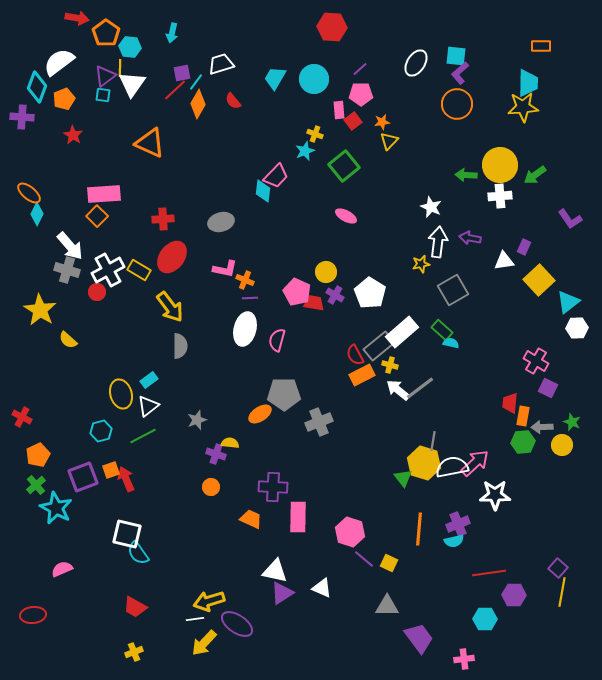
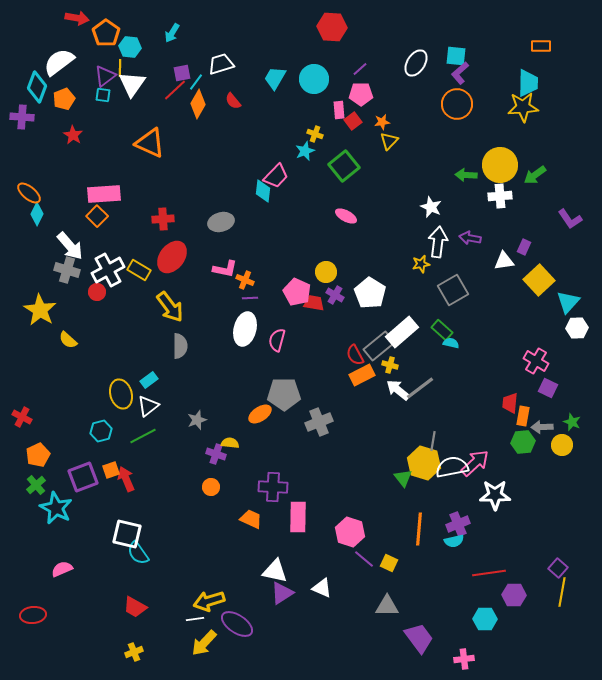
cyan arrow at (172, 33): rotated 18 degrees clockwise
cyan triangle at (568, 302): rotated 10 degrees counterclockwise
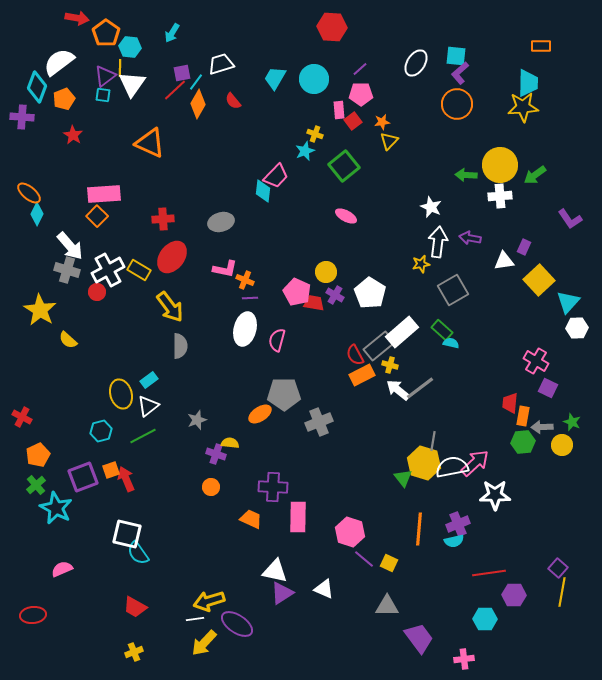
white triangle at (322, 588): moved 2 px right, 1 px down
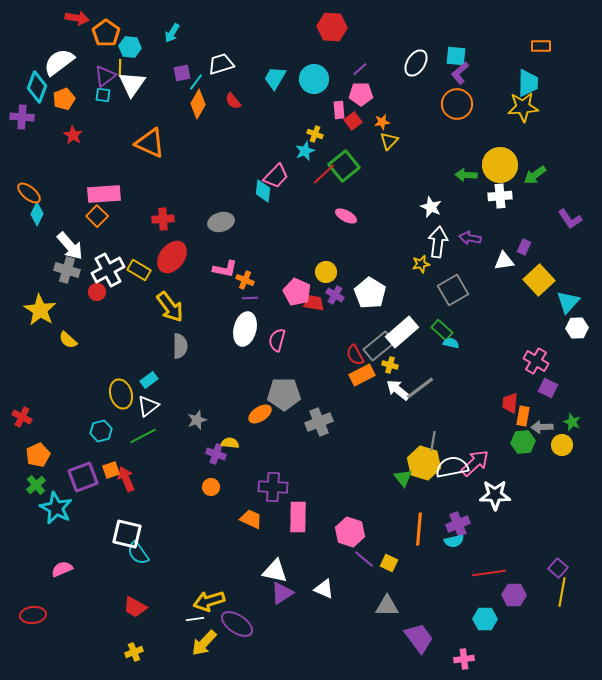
red line at (175, 90): moved 149 px right, 84 px down
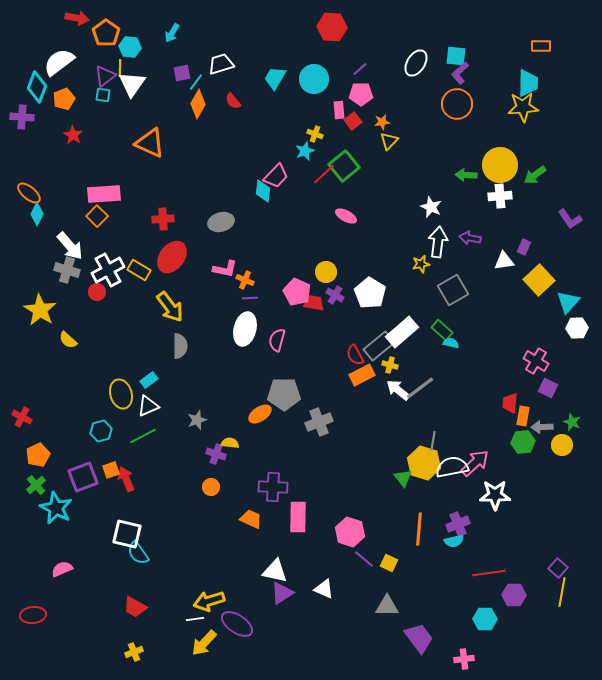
white triangle at (148, 406): rotated 15 degrees clockwise
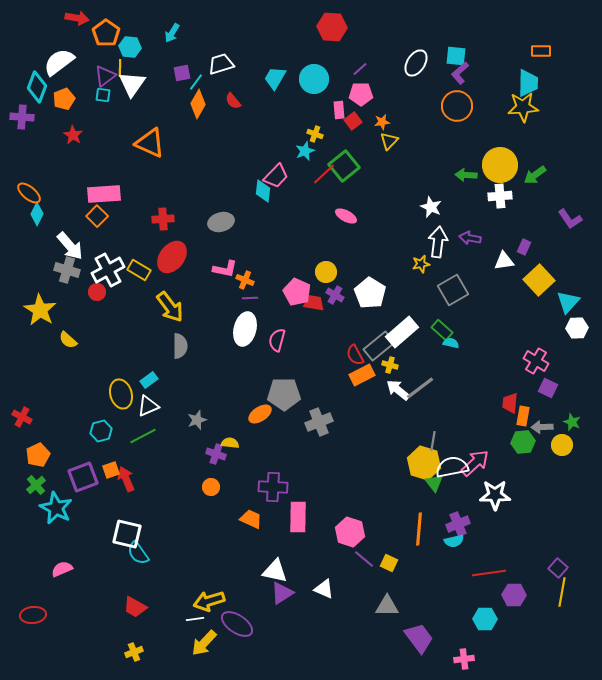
orange rectangle at (541, 46): moved 5 px down
orange circle at (457, 104): moved 2 px down
green triangle at (403, 478): moved 31 px right, 5 px down
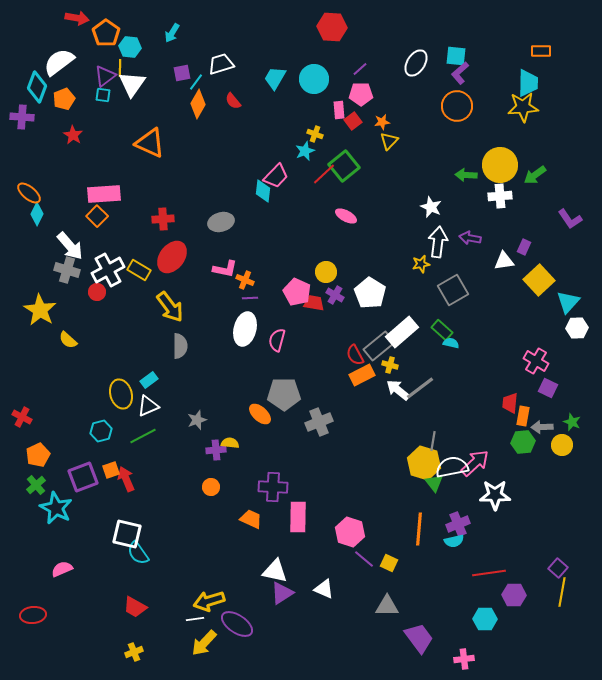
orange ellipse at (260, 414): rotated 75 degrees clockwise
purple cross at (216, 454): moved 4 px up; rotated 24 degrees counterclockwise
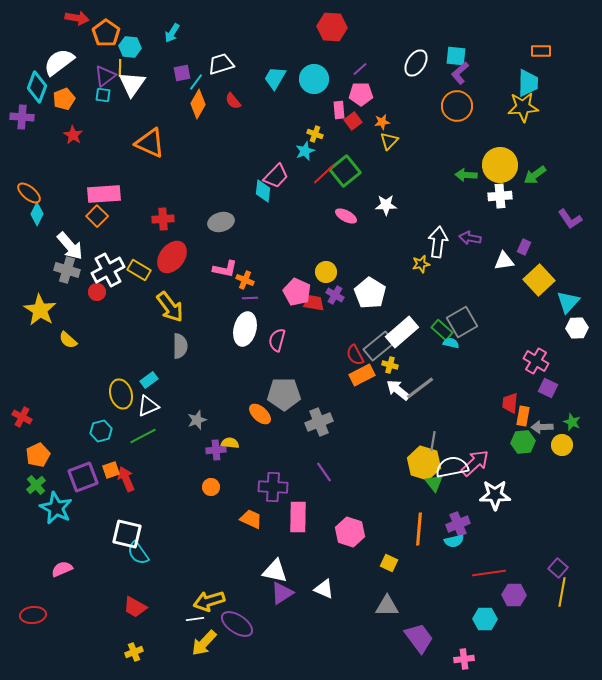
green square at (344, 166): moved 1 px right, 5 px down
white star at (431, 207): moved 45 px left, 2 px up; rotated 25 degrees counterclockwise
gray square at (453, 290): moved 9 px right, 32 px down
purple line at (364, 559): moved 40 px left, 87 px up; rotated 15 degrees clockwise
